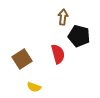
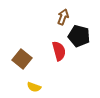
brown arrow: rotated 14 degrees clockwise
red semicircle: moved 1 px right, 3 px up
brown square: rotated 18 degrees counterclockwise
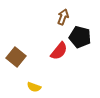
black pentagon: moved 1 px right, 1 px down
red semicircle: rotated 54 degrees clockwise
brown square: moved 6 px left, 2 px up
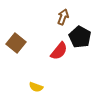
black pentagon: rotated 15 degrees clockwise
brown square: moved 14 px up
yellow semicircle: moved 2 px right
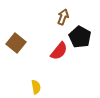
yellow semicircle: rotated 120 degrees counterclockwise
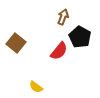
yellow semicircle: rotated 136 degrees clockwise
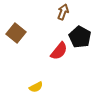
brown arrow: moved 5 px up
brown square: moved 10 px up
yellow semicircle: rotated 64 degrees counterclockwise
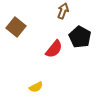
brown arrow: moved 1 px up
brown square: moved 6 px up
red semicircle: moved 5 px left, 2 px up
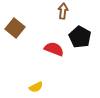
brown arrow: rotated 14 degrees counterclockwise
brown square: moved 1 px left, 1 px down
red semicircle: rotated 108 degrees counterclockwise
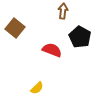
red semicircle: moved 2 px left, 1 px down
yellow semicircle: moved 1 px right, 1 px down; rotated 16 degrees counterclockwise
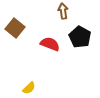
brown arrow: rotated 14 degrees counterclockwise
red semicircle: moved 2 px left, 6 px up
yellow semicircle: moved 8 px left
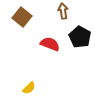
brown square: moved 7 px right, 11 px up
